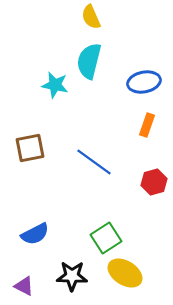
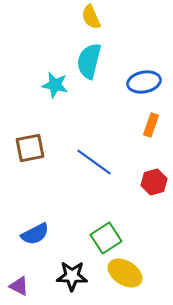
orange rectangle: moved 4 px right
purple triangle: moved 5 px left
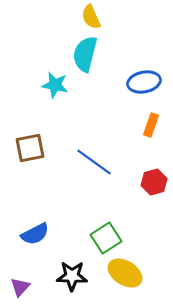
cyan semicircle: moved 4 px left, 7 px up
purple triangle: moved 1 px right, 1 px down; rotated 45 degrees clockwise
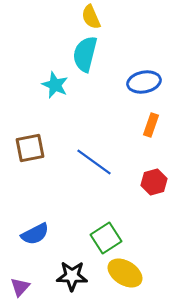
cyan star: rotated 12 degrees clockwise
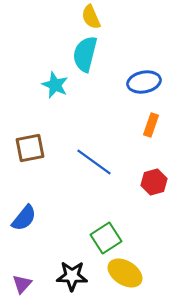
blue semicircle: moved 11 px left, 16 px up; rotated 24 degrees counterclockwise
purple triangle: moved 2 px right, 3 px up
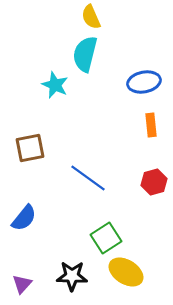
orange rectangle: rotated 25 degrees counterclockwise
blue line: moved 6 px left, 16 px down
yellow ellipse: moved 1 px right, 1 px up
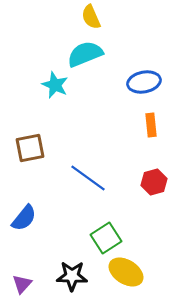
cyan semicircle: rotated 54 degrees clockwise
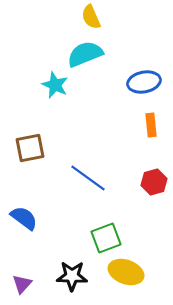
blue semicircle: rotated 92 degrees counterclockwise
green square: rotated 12 degrees clockwise
yellow ellipse: rotated 12 degrees counterclockwise
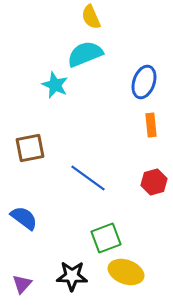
blue ellipse: rotated 60 degrees counterclockwise
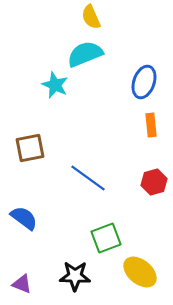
yellow ellipse: moved 14 px right; rotated 20 degrees clockwise
black star: moved 3 px right
purple triangle: rotated 50 degrees counterclockwise
